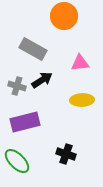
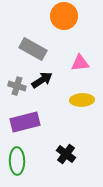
black cross: rotated 18 degrees clockwise
green ellipse: rotated 44 degrees clockwise
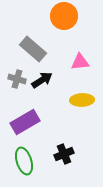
gray rectangle: rotated 12 degrees clockwise
pink triangle: moved 1 px up
gray cross: moved 7 px up
purple rectangle: rotated 16 degrees counterclockwise
black cross: moved 2 px left; rotated 30 degrees clockwise
green ellipse: moved 7 px right; rotated 16 degrees counterclockwise
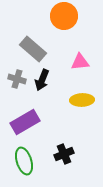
black arrow: rotated 145 degrees clockwise
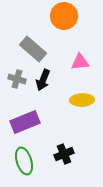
black arrow: moved 1 px right
purple rectangle: rotated 8 degrees clockwise
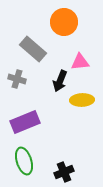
orange circle: moved 6 px down
black arrow: moved 17 px right, 1 px down
black cross: moved 18 px down
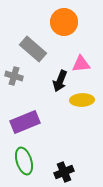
pink triangle: moved 1 px right, 2 px down
gray cross: moved 3 px left, 3 px up
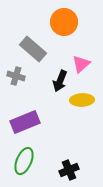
pink triangle: rotated 36 degrees counterclockwise
gray cross: moved 2 px right
green ellipse: rotated 40 degrees clockwise
black cross: moved 5 px right, 2 px up
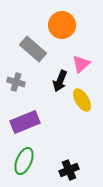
orange circle: moved 2 px left, 3 px down
gray cross: moved 6 px down
yellow ellipse: rotated 60 degrees clockwise
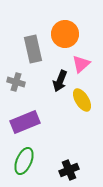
orange circle: moved 3 px right, 9 px down
gray rectangle: rotated 36 degrees clockwise
